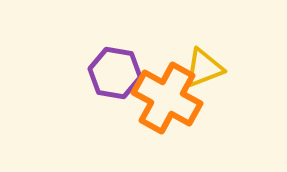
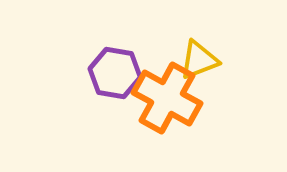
yellow triangle: moved 5 px left, 8 px up
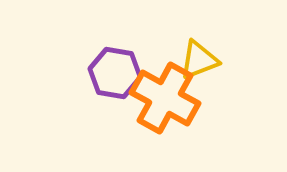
orange cross: moved 2 px left
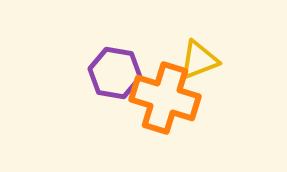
orange cross: rotated 12 degrees counterclockwise
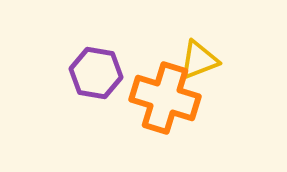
purple hexagon: moved 19 px left
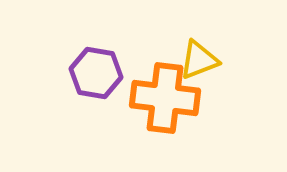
orange cross: rotated 10 degrees counterclockwise
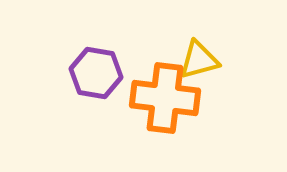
yellow triangle: rotated 6 degrees clockwise
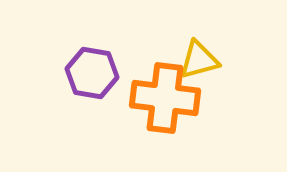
purple hexagon: moved 4 px left
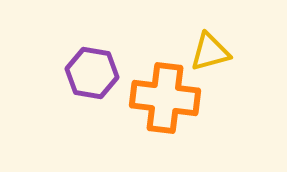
yellow triangle: moved 11 px right, 8 px up
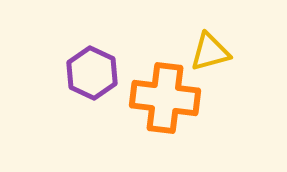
purple hexagon: rotated 15 degrees clockwise
